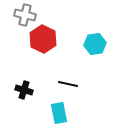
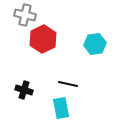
red hexagon: rotated 8 degrees clockwise
cyan rectangle: moved 2 px right, 5 px up
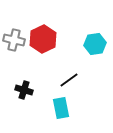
gray cross: moved 11 px left, 25 px down
black line: moved 1 px right, 4 px up; rotated 48 degrees counterclockwise
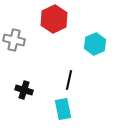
red hexagon: moved 11 px right, 20 px up
cyan hexagon: rotated 15 degrees counterclockwise
black line: rotated 42 degrees counterclockwise
cyan rectangle: moved 2 px right, 1 px down
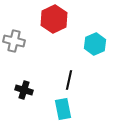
gray cross: moved 1 px down
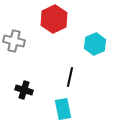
black line: moved 1 px right, 3 px up
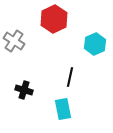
gray cross: rotated 20 degrees clockwise
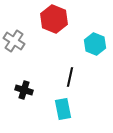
red hexagon: rotated 12 degrees counterclockwise
cyan hexagon: rotated 15 degrees counterclockwise
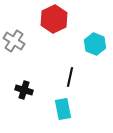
red hexagon: rotated 12 degrees clockwise
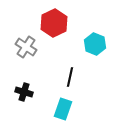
red hexagon: moved 4 px down
gray cross: moved 12 px right, 6 px down
black cross: moved 2 px down
cyan rectangle: rotated 30 degrees clockwise
